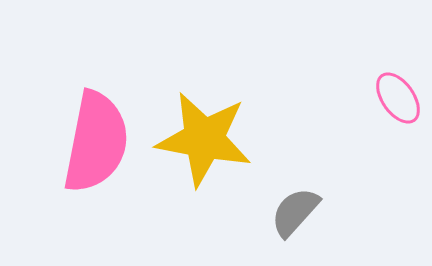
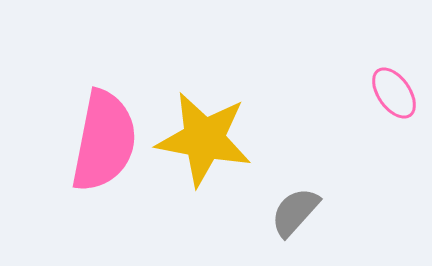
pink ellipse: moved 4 px left, 5 px up
pink semicircle: moved 8 px right, 1 px up
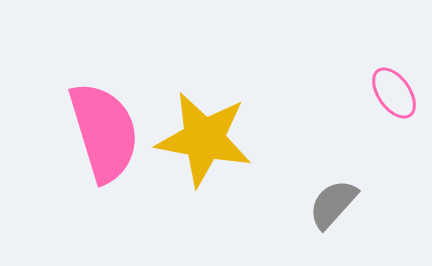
pink semicircle: moved 9 px up; rotated 28 degrees counterclockwise
gray semicircle: moved 38 px right, 8 px up
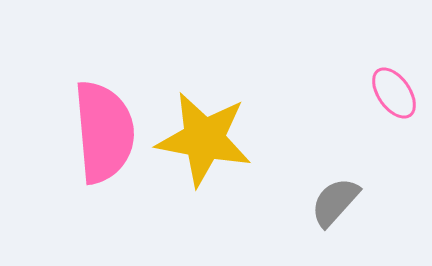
pink semicircle: rotated 12 degrees clockwise
gray semicircle: moved 2 px right, 2 px up
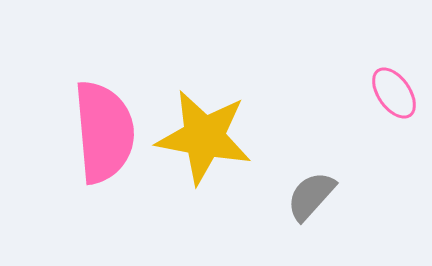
yellow star: moved 2 px up
gray semicircle: moved 24 px left, 6 px up
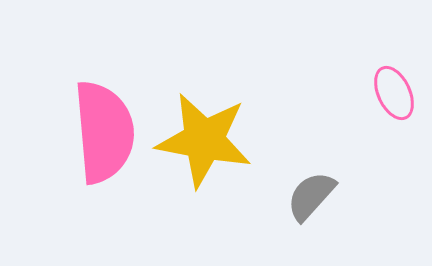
pink ellipse: rotated 10 degrees clockwise
yellow star: moved 3 px down
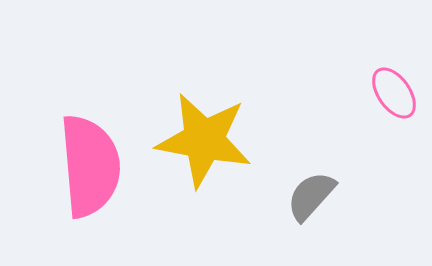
pink ellipse: rotated 10 degrees counterclockwise
pink semicircle: moved 14 px left, 34 px down
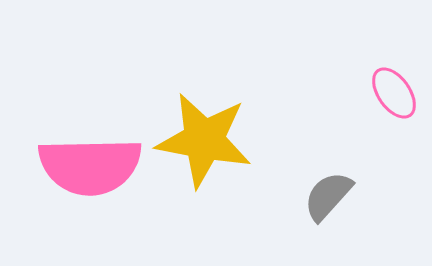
pink semicircle: rotated 94 degrees clockwise
gray semicircle: moved 17 px right
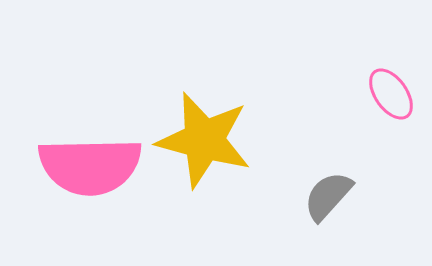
pink ellipse: moved 3 px left, 1 px down
yellow star: rotated 4 degrees clockwise
